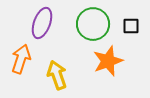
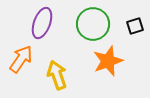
black square: moved 4 px right; rotated 18 degrees counterclockwise
orange arrow: rotated 16 degrees clockwise
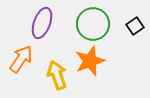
black square: rotated 18 degrees counterclockwise
orange star: moved 18 px left
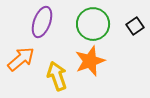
purple ellipse: moved 1 px up
orange arrow: rotated 16 degrees clockwise
yellow arrow: moved 1 px down
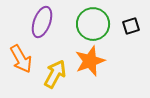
black square: moved 4 px left; rotated 18 degrees clockwise
orange arrow: rotated 100 degrees clockwise
yellow arrow: moved 2 px left, 2 px up; rotated 48 degrees clockwise
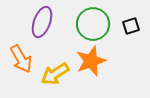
orange star: moved 1 px right
yellow arrow: rotated 152 degrees counterclockwise
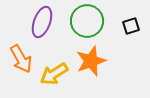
green circle: moved 6 px left, 3 px up
yellow arrow: moved 1 px left
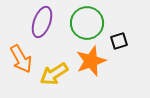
green circle: moved 2 px down
black square: moved 12 px left, 15 px down
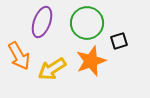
orange arrow: moved 2 px left, 3 px up
yellow arrow: moved 2 px left, 5 px up
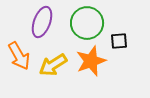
black square: rotated 12 degrees clockwise
yellow arrow: moved 1 px right, 4 px up
